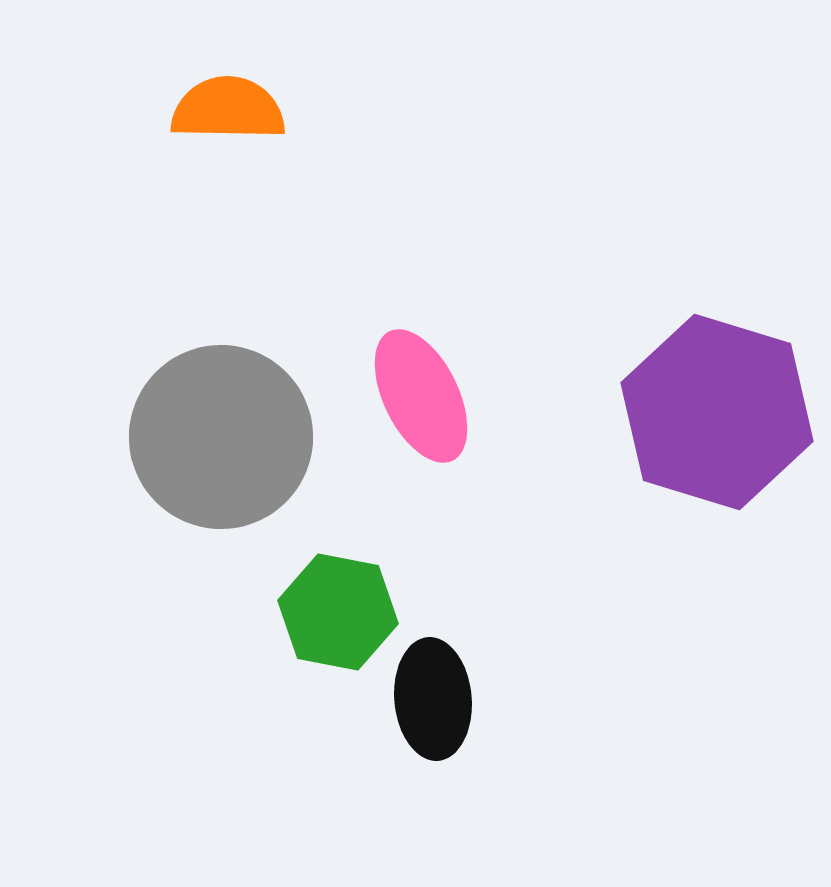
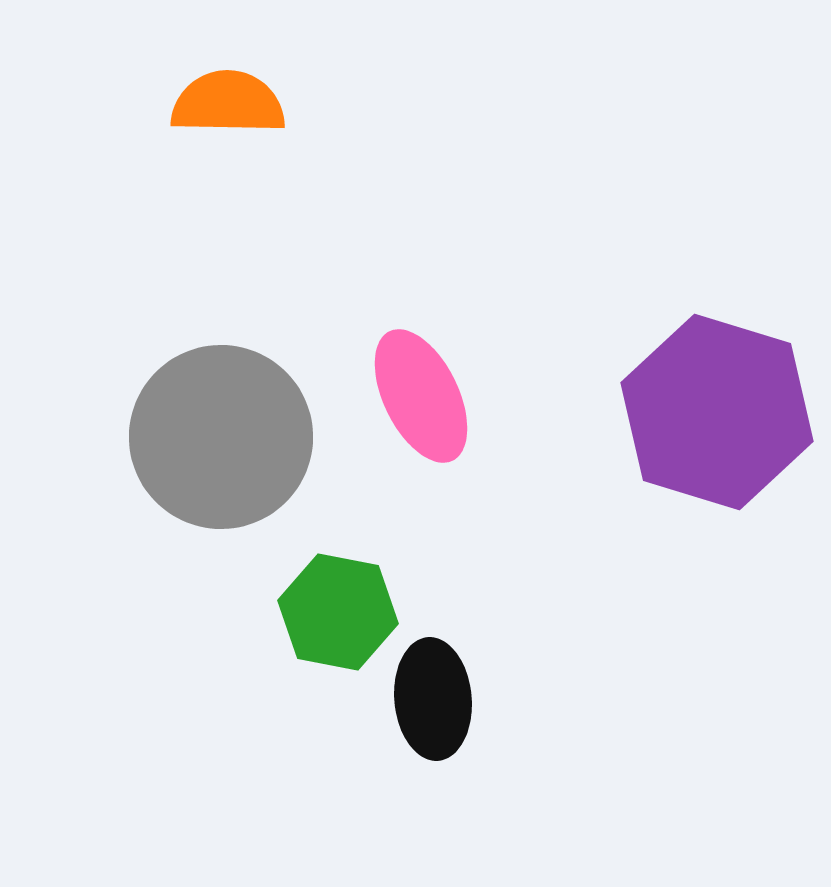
orange semicircle: moved 6 px up
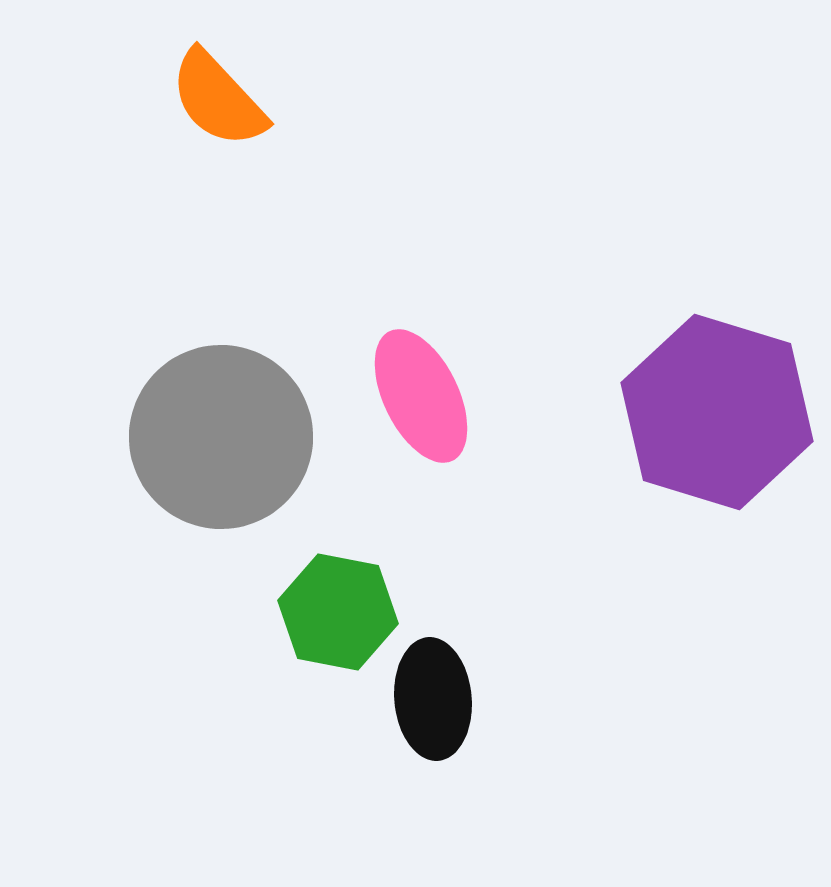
orange semicircle: moved 10 px left, 4 px up; rotated 134 degrees counterclockwise
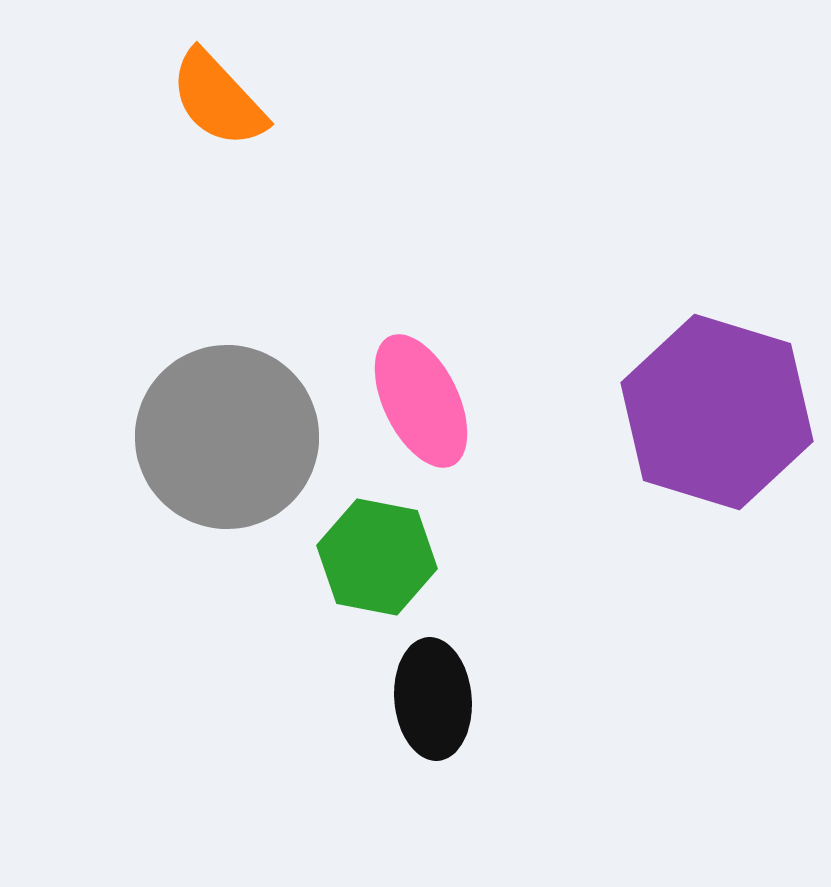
pink ellipse: moved 5 px down
gray circle: moved 6 px right
green hexagon: moved 39 px right, 55 px up
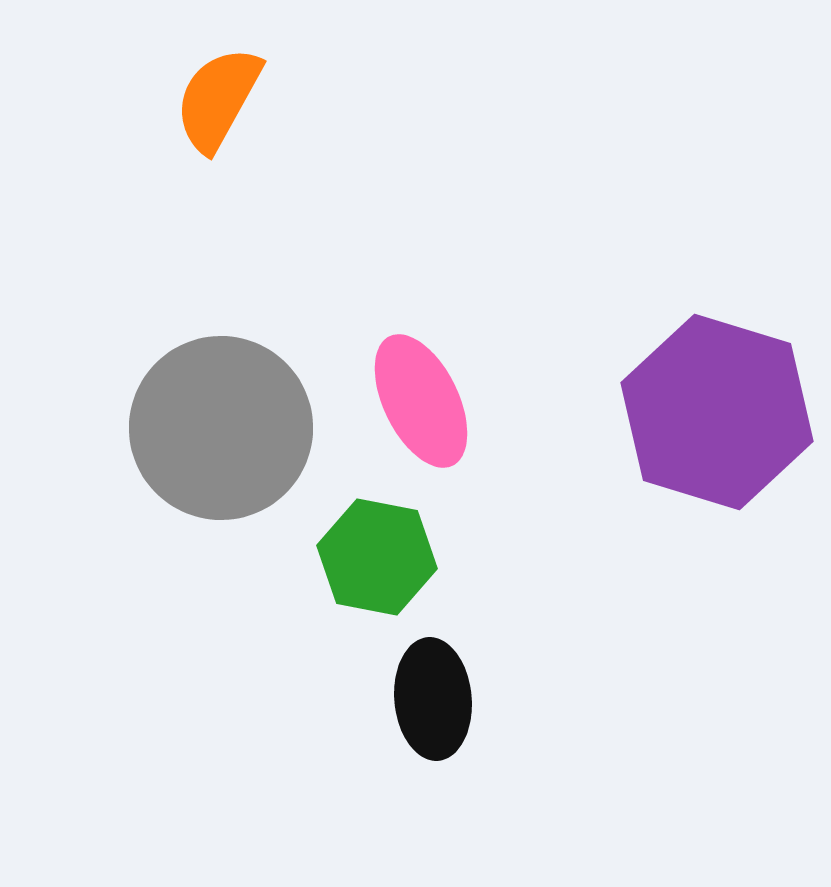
orange semicircle: rotated 72 degrees clockwise
gray circle: moved 6 px left, 9 px up
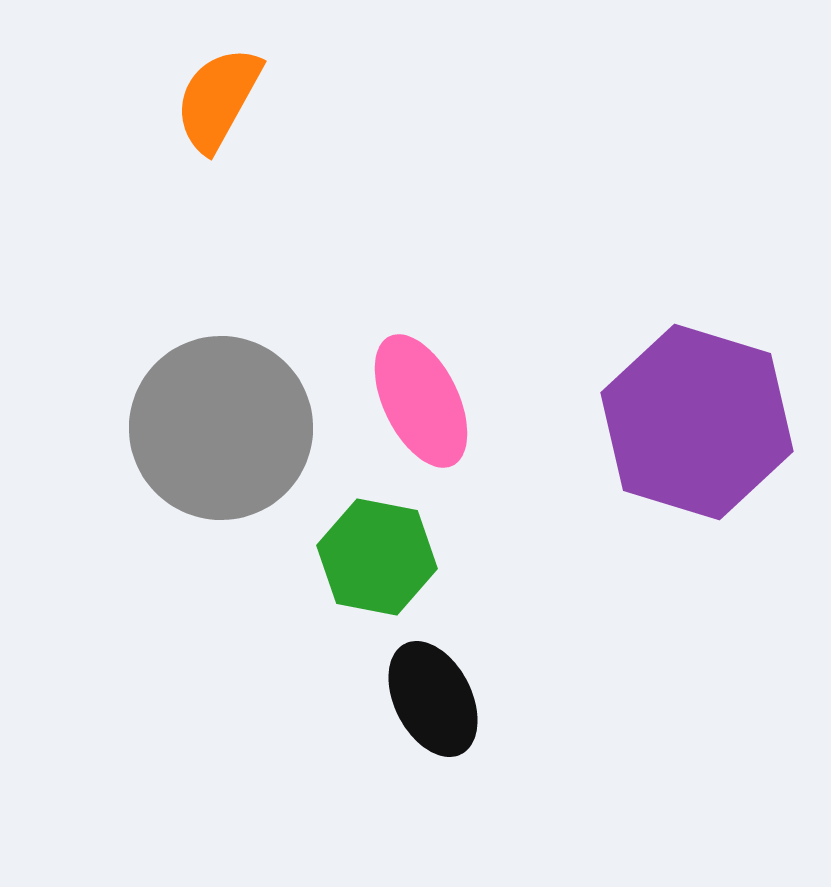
purple hexagon: moved 20 px left, 10 px down
black ellipse: rotated 22 degrees counterclockwise
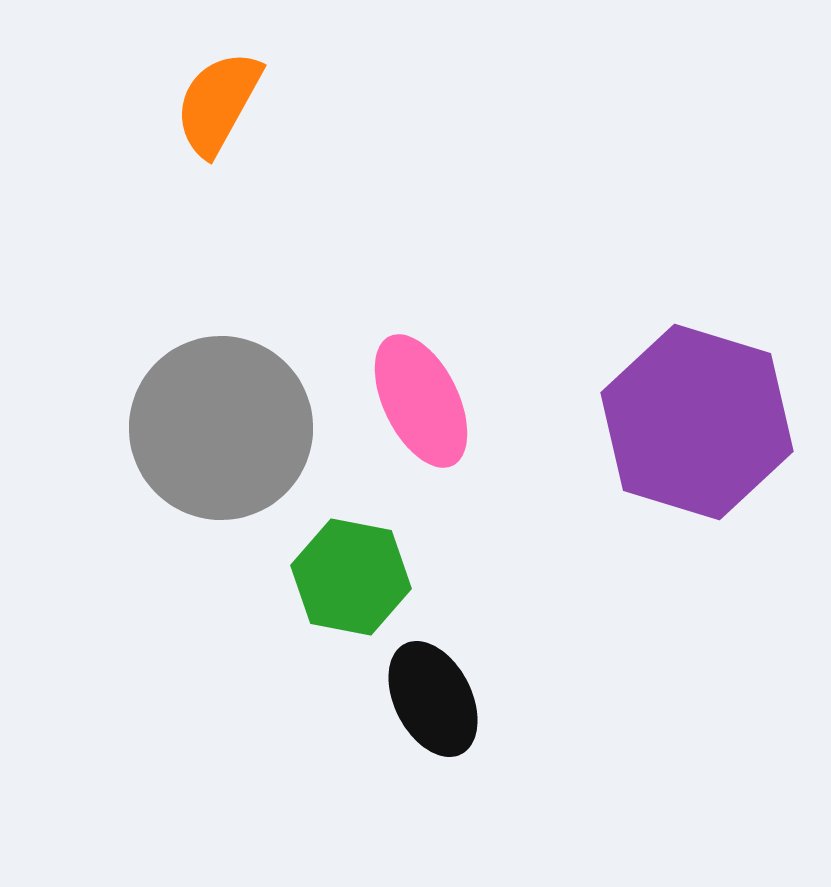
orange semicircle: moved 4 px down
green hexagon: moved 26 px left, 20 px down
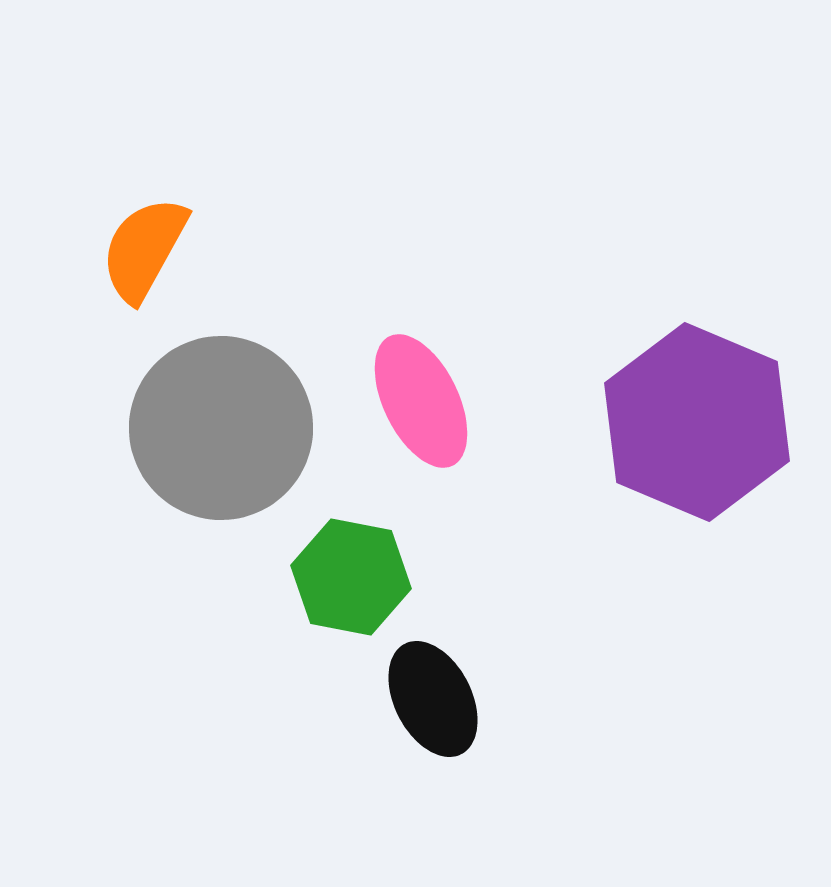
orange semicircle: moved 74 px left, 146 px down
purple hexagon: rotated 6 degrees clockwise
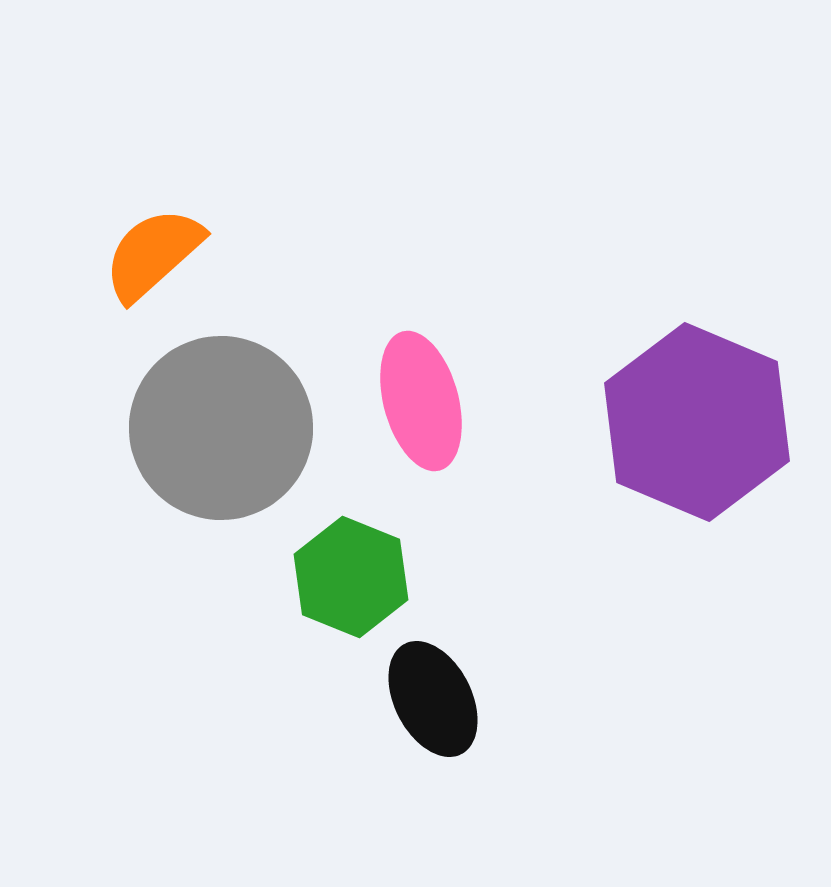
orange semicircle: moved 9 px right, 5 px down; rotated 19 degrees clockwise
pink ellipse: rotated 11 degrees clockwise
green hexagon: rotated 11 degrees clockwise
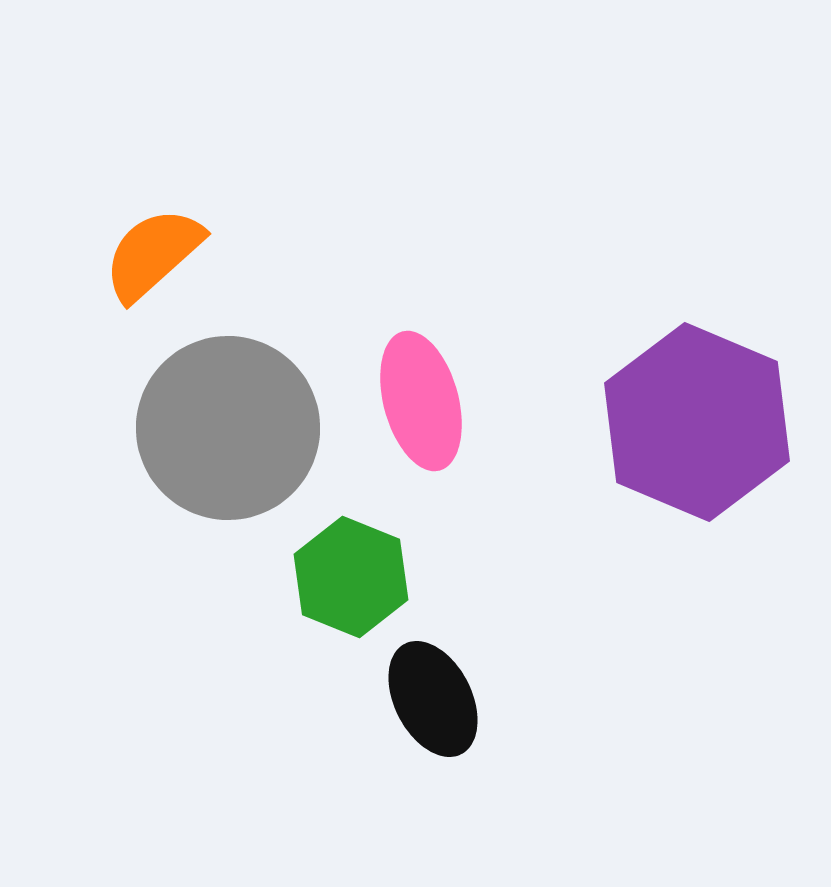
gray circle: moved 7 px right
